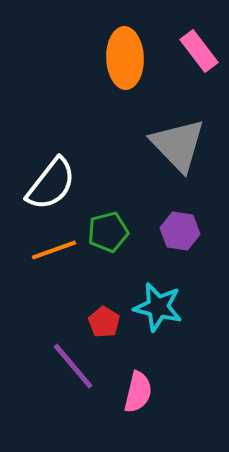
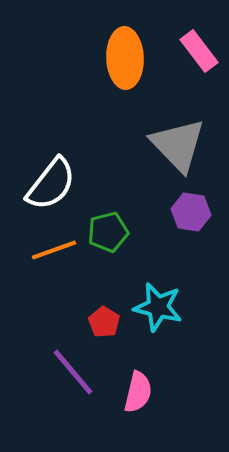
purple hexagon: moved 11 px right, 19 px up
purple line: moved 6 px down
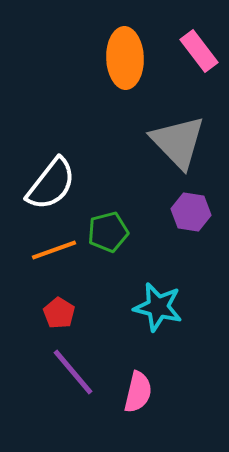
gray triangle: moved 3 px up
red pentagon: moved 45 px left, 9 px up
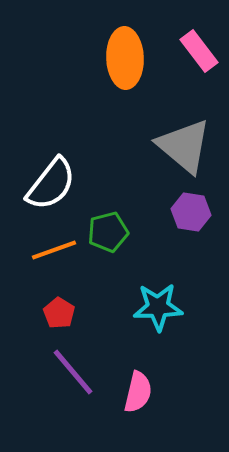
gray triangle: moved 6 px right, 4 px down; rotated 6 degrees counterclockwise
cyan star: rotated 15 degrees counterclockwise
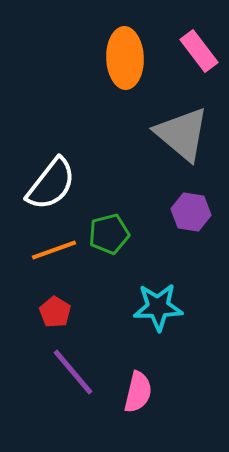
gray triangle: moved 2 px left, 12 px up
green pentagon: moved 1 px right, 2 px down
red pentagon: moved 4 px left, 1 px up
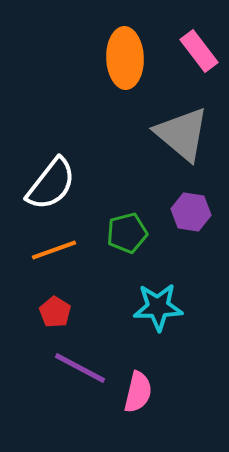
green pentagon: moved 18 px right, 1 px up
purple line: moved 7 px right, 4 px up; rotated 22 degrees counterclockwise
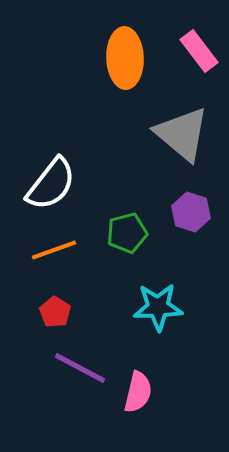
purple hexagon: rotated 9 degrees clockwise
